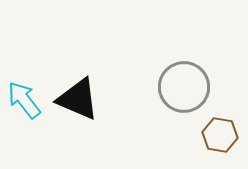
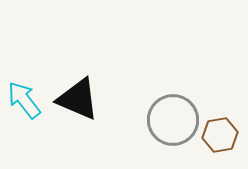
gray circle: moved 11 px left, 33 px down
brown hexagon: rotated 20 degrees counterclockwise
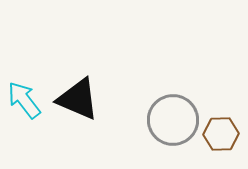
brown hexagon: moved 1 px right, 1 px up; rotated 8 degrees clockwise
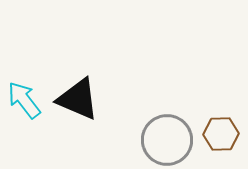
gray circle: moved 6 px left, 20 px down
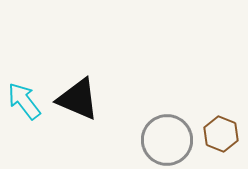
cyan arrow: moved 1 px down
brown hexagon: rotated 24 degrees clockwise
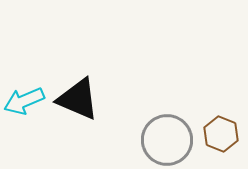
cyan arrow: rotated 75 degrees counterclockwise
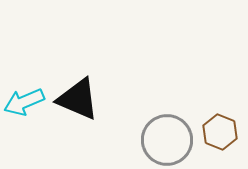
cyan arrow: moved 1 px down
brown hexagon: moved 1 px left, 2 px up
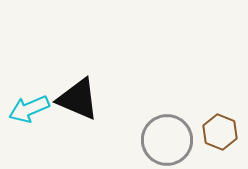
cyan arrow: moved 5 px right, 7 px down
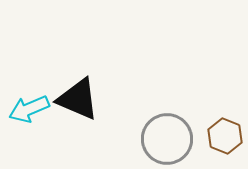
brown hexagon: moved 5 px right, 4 px down
gray circle: moved 1 px up
